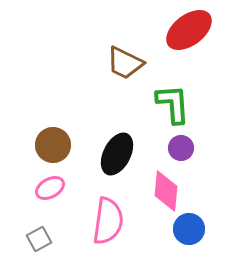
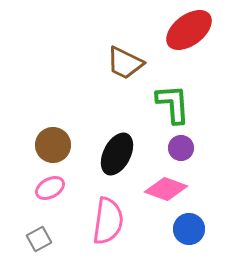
pink diamond: moved 2 px up; rotated 75 degrees counterclockwise
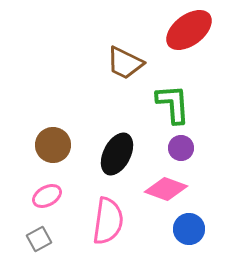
pink ellipse: moved 3 px left, 8 px down
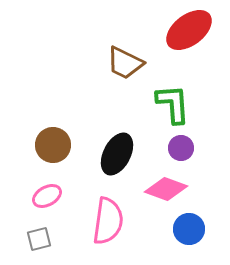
gray square: rotated 15 degrees clockwise
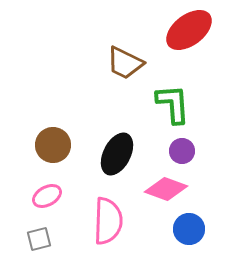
purple circle: moved 1 px right, 3 px down
pink semicircle: rotated 6 degrees counterclockwise
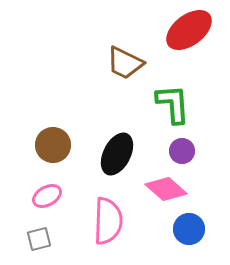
pink diamond: rotated 21 degrees clockwise
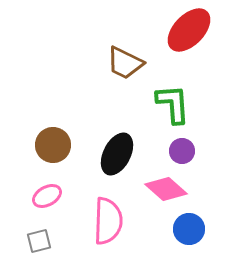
red ellipse: rotated 9 degrees counterclockwise
gray square: moved 2 px down
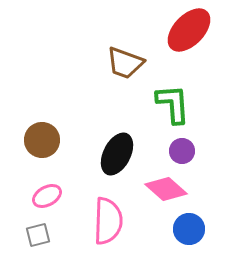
brown trapezoid: rotated 6 degrees counterclockwise
brown circle: moved 11 px left, 5 px up
gray square: moved 1 px left, 6 px up
